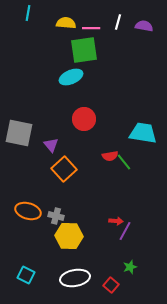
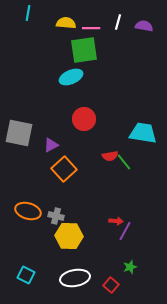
purple triangle: rotated 42 degrees clockwise
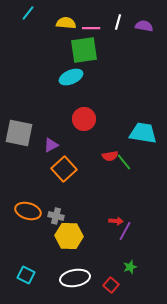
cyan line: rotated 28 degrees clockwise
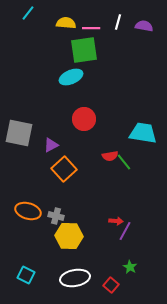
green star: rotated 24 degrees counterclockwise
